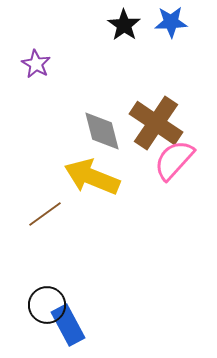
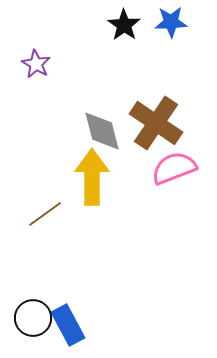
pink semicircle: moved 8 px down; rotated 27 degrees clockwise
yellow arrow: rotated 68 degrees clockwise
black circle: moved 14 px left, 13 px down
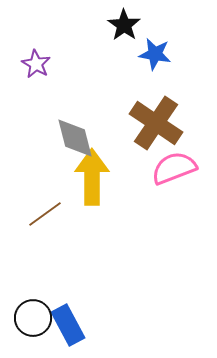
blue star: moved 16 px left, 32 px down; rotated 12 degrees clockwise
gray diamond: moved 27 px left, 7 px down
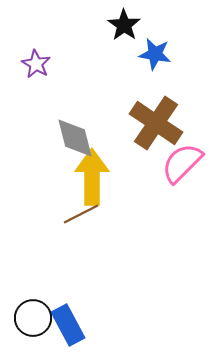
pink semicircle: moved 8 px right, 5 px up; rotated 24 degrees counterclockwise
brown line: moved 36 px right; rotated 9 degrees clockwise
